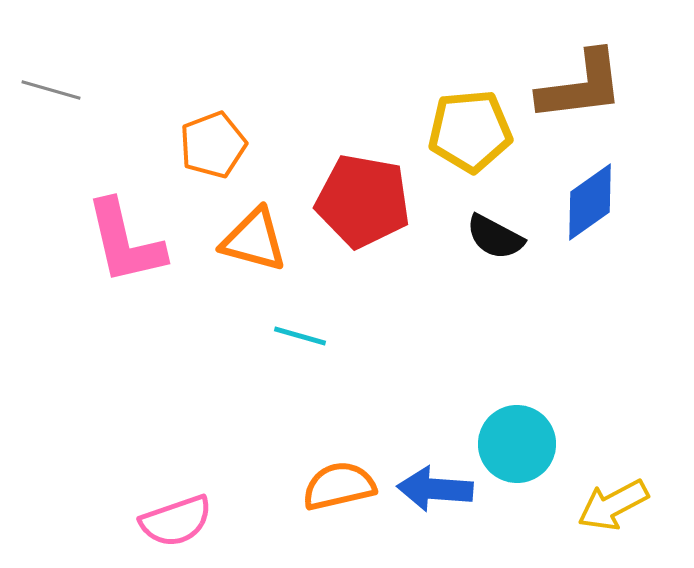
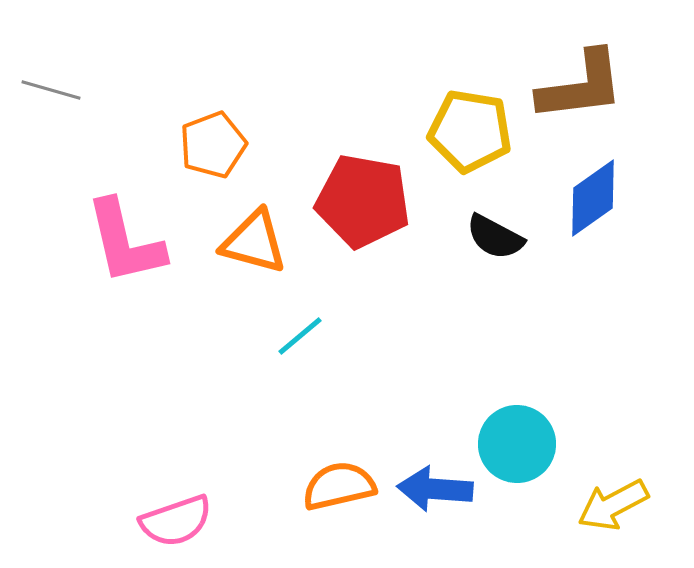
yellow pentagon: rotated 14 degrees clockwise
blue diamond: moved 3 px right, 4 px up
orange triangle: moved 2 px down
cyan line: rotated 56 degrees counterclockwise
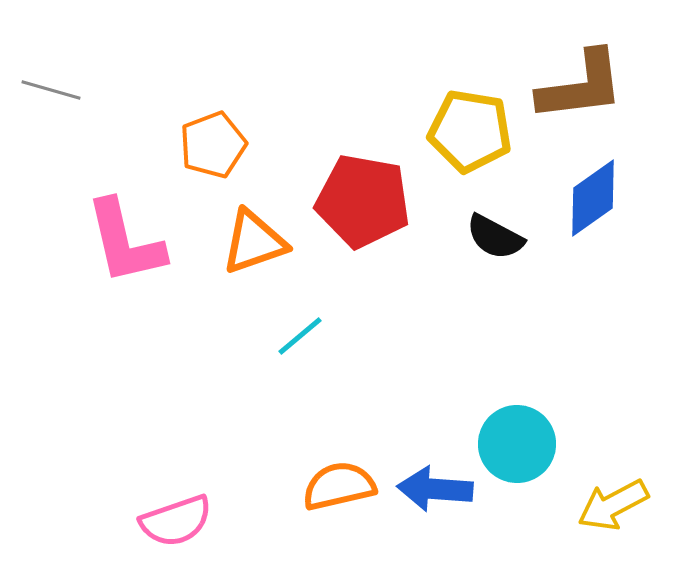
orange triangle: rotated 34 degrees counterclockwise
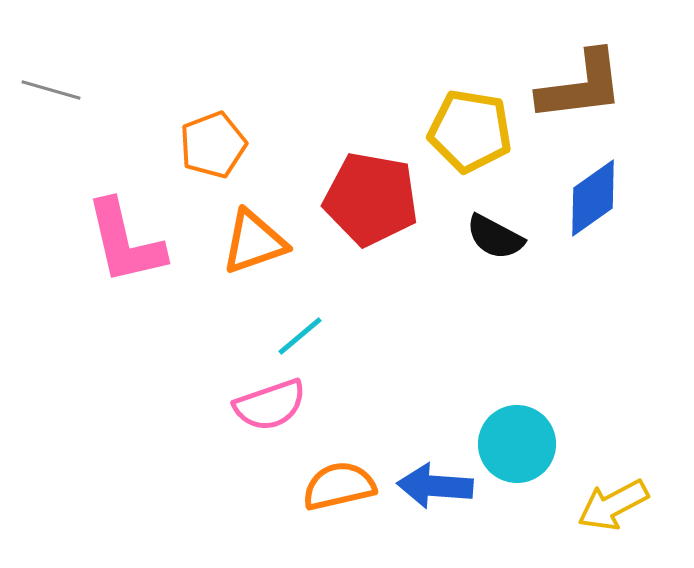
red pentagon: moved 8 px right, 2 px up
blue arrow: moved 3 px up
pink semicircle: moved 94 px right, 116 px up
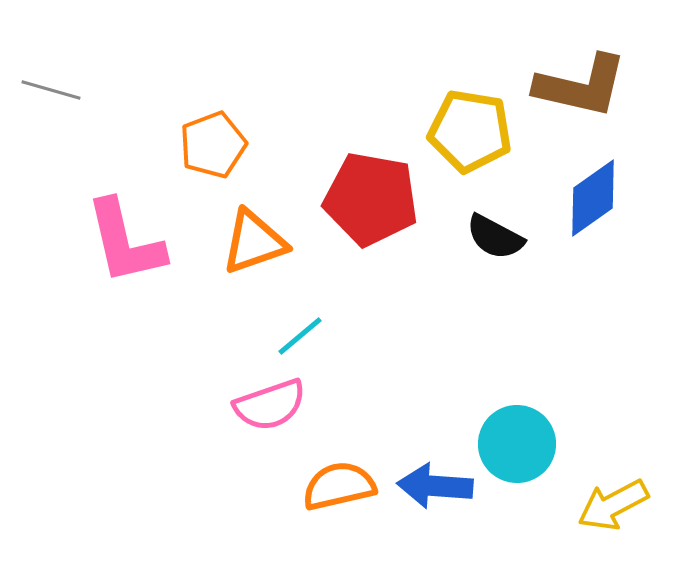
brown L-shape: rotated 20 degrees clockwise
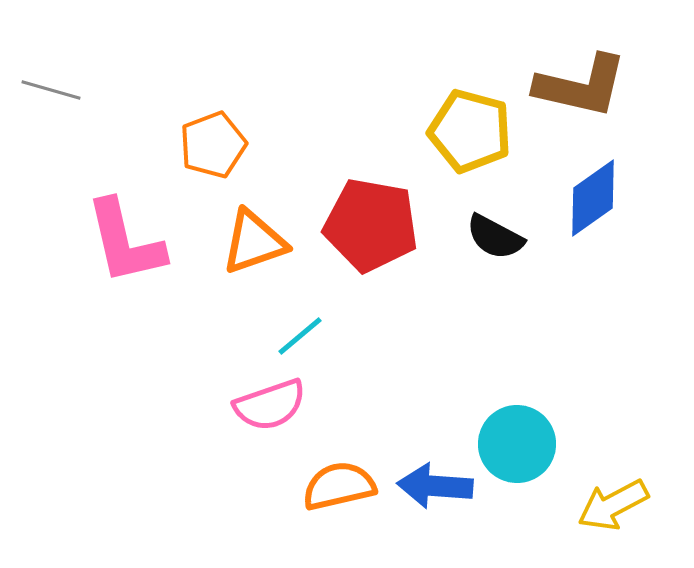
yellow pentagon: rotated 6 degrees clockwise
red pentagon: moved 26 px down
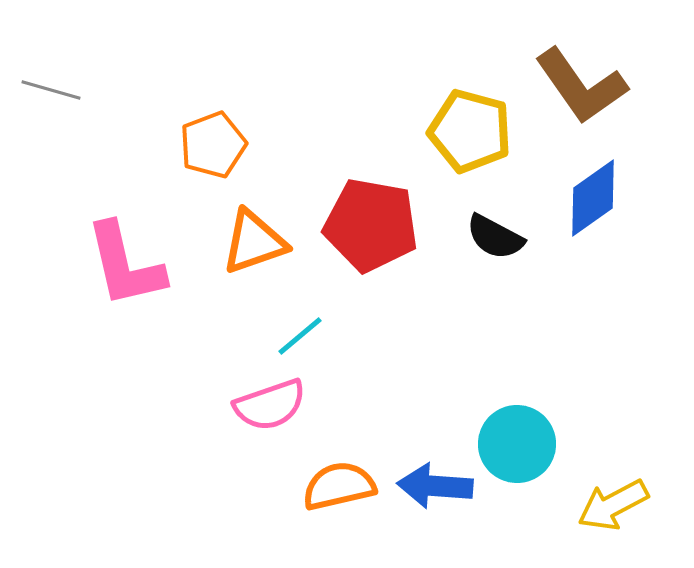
brown L-shape: rotated 42 degrees clockwise
pink L-shape: moved 23 px down
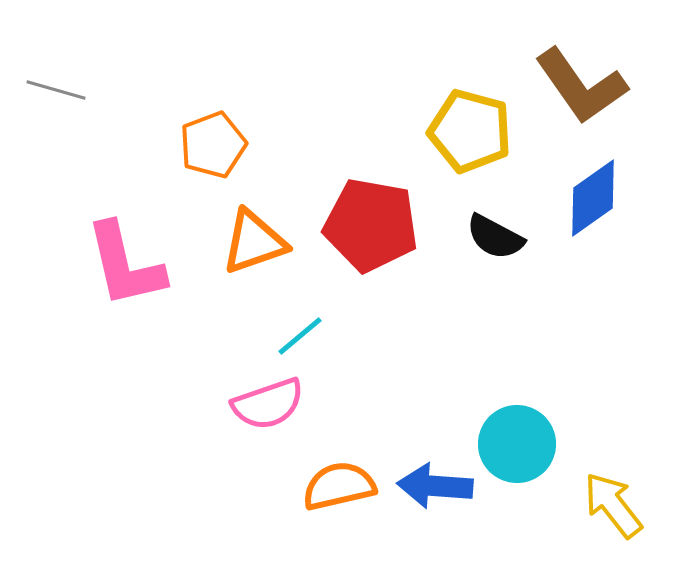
gray line: moved 5 px right
pink semicircle: moved 2 px left, 1 px up
yellow arrow: rotated 80 degrees clockwise
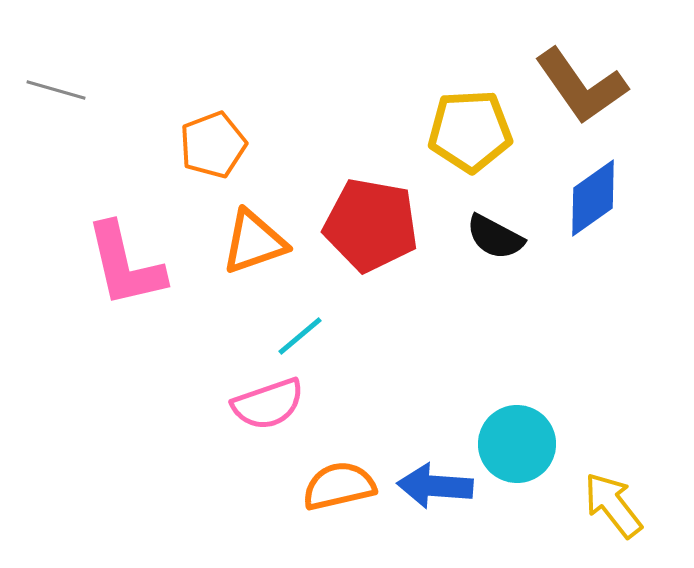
yellow pentagon: rotated 18 degrees counterclockwise
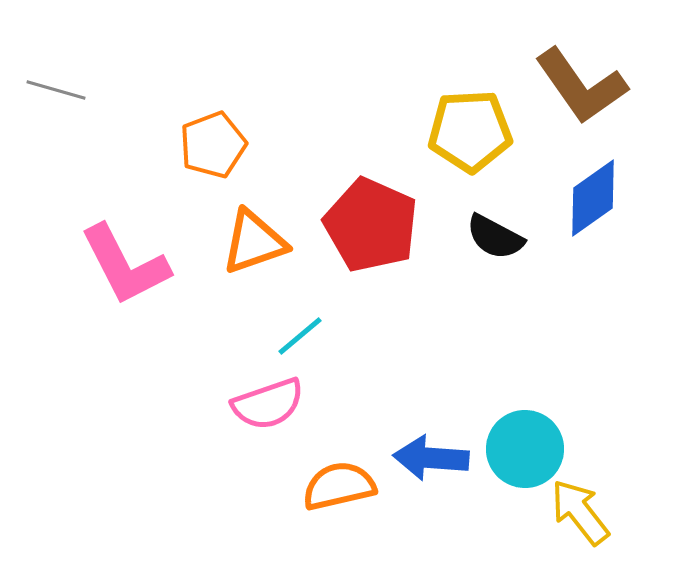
red pentagon: rotated 14 degrees clockwise
pink L-shape: rotated 14 degrees counterclockwise
cyan circle: moved 8 px right, 5 px down
blue arrow: moved 4 px left, 28 px up
yellow arrow: moved 33 px left, 7 px down
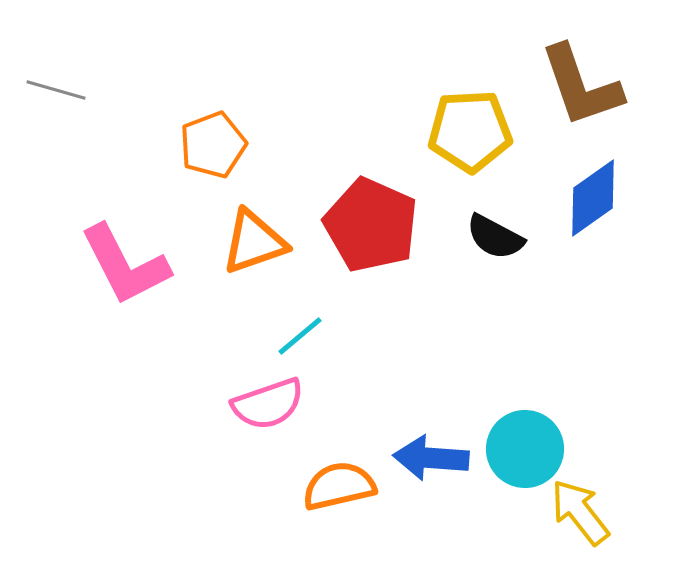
brown L-shape: rotated 16 degrees clockwise
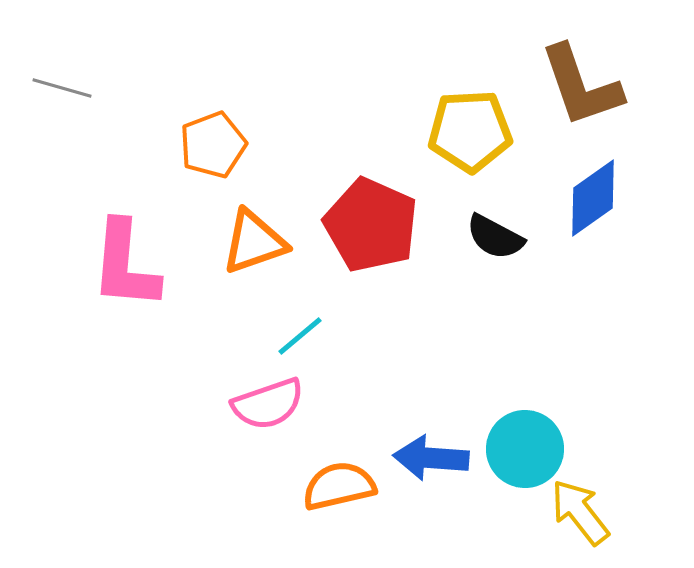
gray line: moved 6 px right, 2 px up
pink L-shape: rotated 32 degrees clockwise
